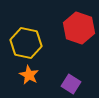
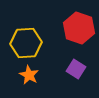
yellow hexagon: rotated 16 degrees counterclockwise
purple square: moved 5 px right, 15 px up
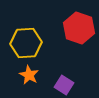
purple square: moved 12 px left, 16 px down
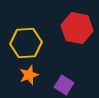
red hexagon: moved 2 px left; rotated 8 degrees counterclockwise
orange star: rotated 24 degrees clockwise
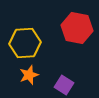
yellow hexagon: moved 1 px left
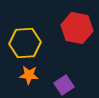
orange star: rotated 24 degrees clockwise
purple square: rotated 24 degrees clockwise
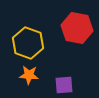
yellow hexagon: moved 3 px right; rotated 24 degrees clockwise
purple square: rotated 30 degrees clockwise
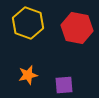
yellow hexagon: moved 20 px up
orange star: moved 1 px left; rotated 18 degrees counterclockwise
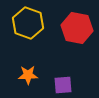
orange star: rotated 12 degrees clockwise
purple square: moved 1 px left
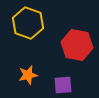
red hexagon: moved 17 px down
orange star: rotated 12 degrees counterclockwise
